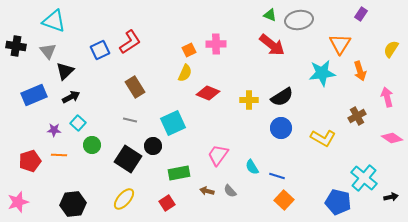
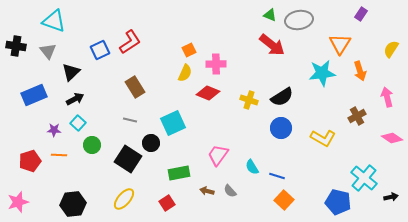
pink cross at (216, 44): moved 20 px down
black triangle at (65, 71): moved 6 px right, 1 px down
black arrow at (71, 97): moved 4 px right, 2 px down
yellow cross at (249, 100): rotated 18 degrees clockwise
black circle at (153, 146): moved 2 px left, 3 px up
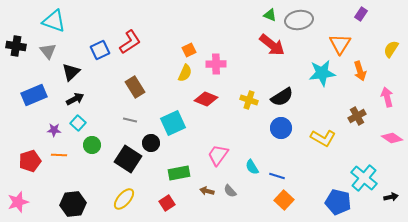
red diamond at (208, 93): moved 2 px left, 6 px down
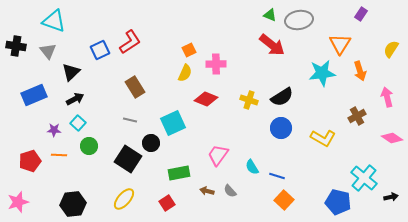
green circle at (92, 145): moved 3 px left, 1 px down
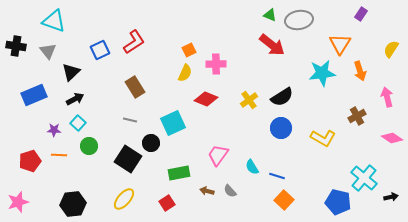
red L-shape at (130, 42): moved 4 px right
yellow cross at (249, 100): rotated 36 degrees clockwise
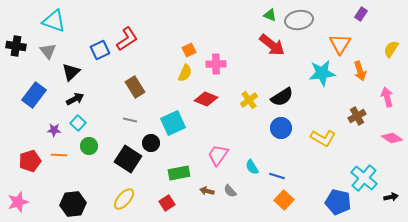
red L-shape at (134, 42): moved 7 px left, 3 px up
blue rectangle at (34, 95): rotated 30 degrees counterclockwise
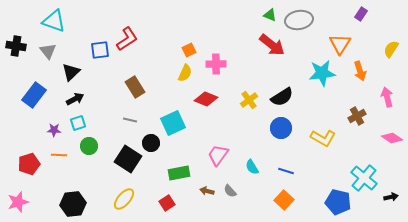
blue square at (100, 50): rotated 18 degrees clockwise
cyan square at (78, 123): rotated 28 degrees clockwise
red pentagon at (30, 161): moved 1 px left, 3 px down
blue line at (277, 176): moved 9 px right, 5 px up
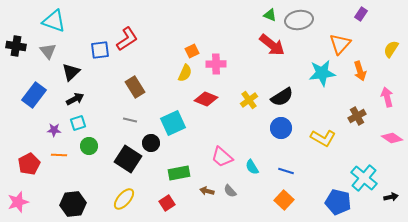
orange triangle at (340, 44): rotated 10 degrees clockwise
orange square at (189, 50): moved 3 px right, 1 px down
pink trapezoid at (218, 155): moved 4 px right, 2 px down; rotated 85 degrees counterclockwise
red pentagon at (29, 164): rotated 10 degrees counterclockwise
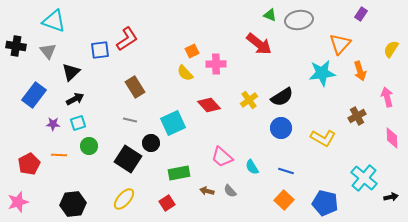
red arrow at (272, 45): moved 13 px left, 1 px up
yellow semicircle at (185, 73): rotated 114 degrees clockwise
red diamond at (206, 99): moved 3 px right, 6 px down; rotated 25 degrees clockwise
purple star at (54, 130): moved 1 px left, 6 px up
pink diamond at (392, 138): rotated 55 degrees clockwise
blue pentagon at (338, 202): moved 13 px left, 1 px down
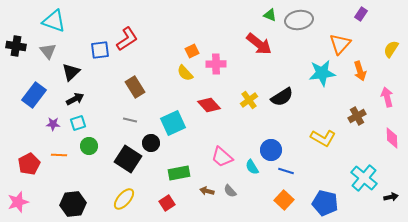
blue circle at (281, 128): moved 10 px left, 22 px down
